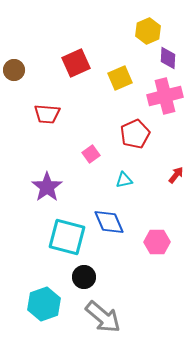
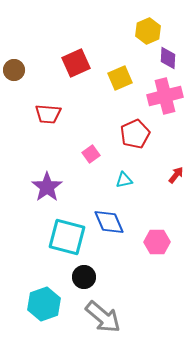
red trapezoid: moved 1 px right
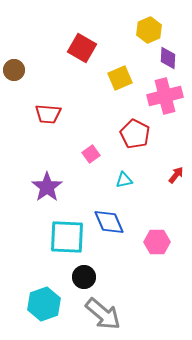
yellow hexagon: moved 1 px right, 1 px up
red square: moved 6 px right, 15 px up; rotated 36 degrees counterclockwise
red pentagon: rotated 20 degrees counterclockwise
cyan square: rotated 12 degrees counterclockwise
gray arrow: moved 3 px up
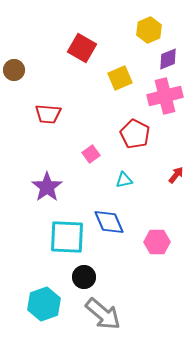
purple diamond: moved 1 px down; rotated 65 degrees clockwise
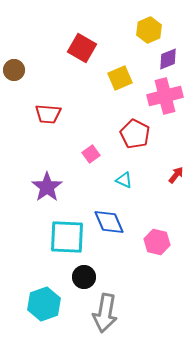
cyan triangle: rotated 36 degrees clockwise
pink hexagon: rotated 15 degrees clockwise
gray arrow: moved 2 px right, 1 px up; rotated 60 degrees clockwise
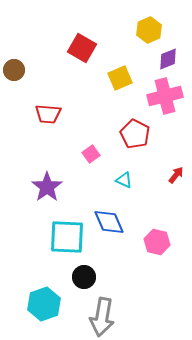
gray arrow: moved 3 px left, 4 px down
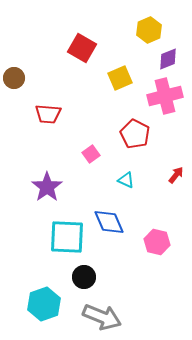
brown circle: moved 8 px down
cyan triangle: moved 2 px right
gray arrow: rotated 78 degrees counterclockwise
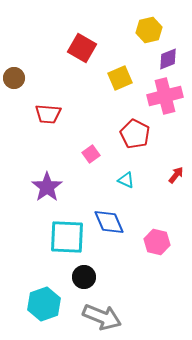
yellow hexagon: rotated 10 degrees clockwise
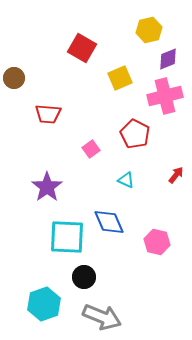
pink square: moved 5 px up
